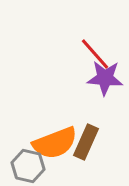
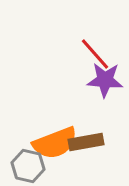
purple star: moved 2 px down
brown rectangle: rotated 56 degrees clockwise
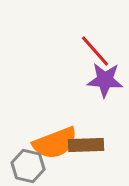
red line: moved 3 px up
brown rectangle: moved 3 px down; rotated 8 degrees clockwise
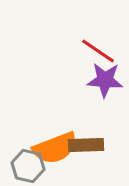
red line: moved 3 px right; rotated 15 degrees counterclockwise
orange semicircle: moved 5 px down
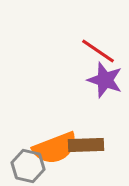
purple star: rotated 15 degrees clockwise
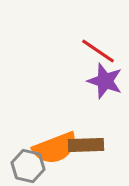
purple star: moved 1 px down
